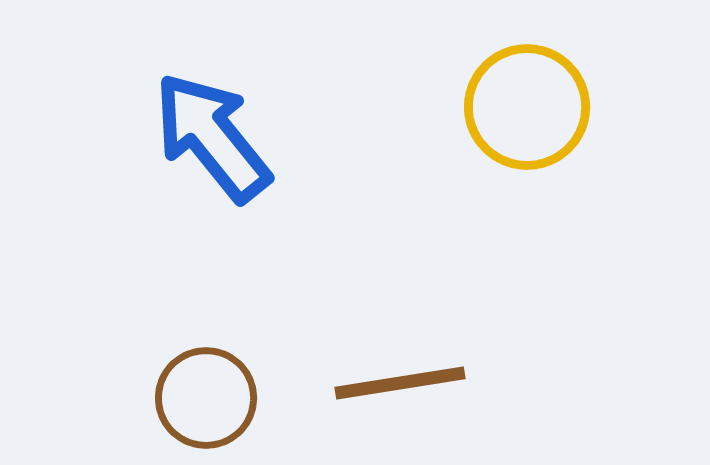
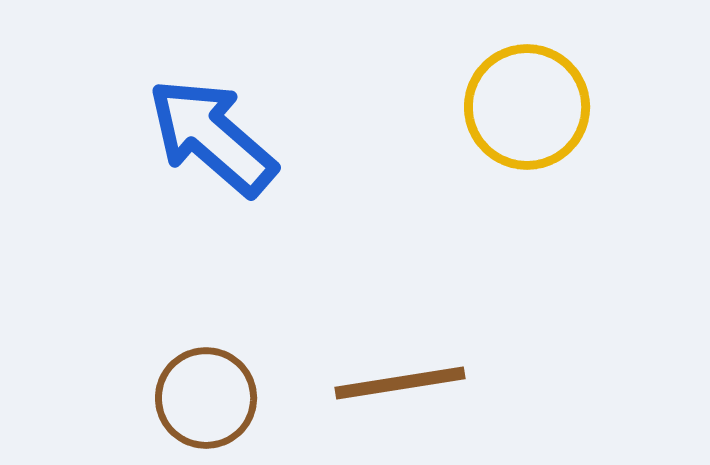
blue arrow: rotated 10 degrees counterclockwise
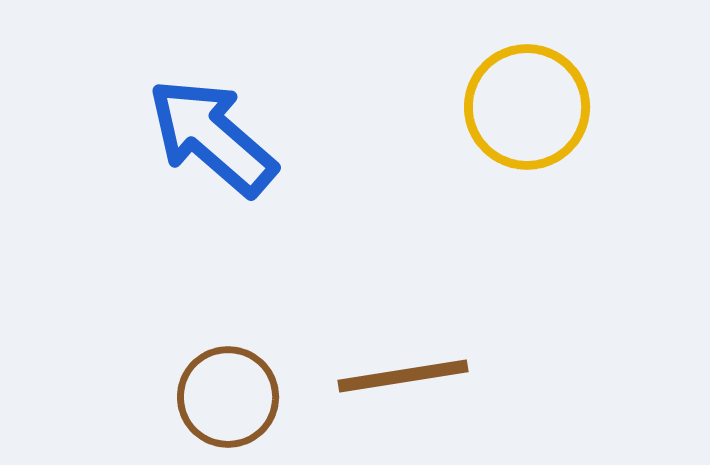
brown line: moved 3 px right, 7 px up
brown circle: moved 22 px right, 1 px up
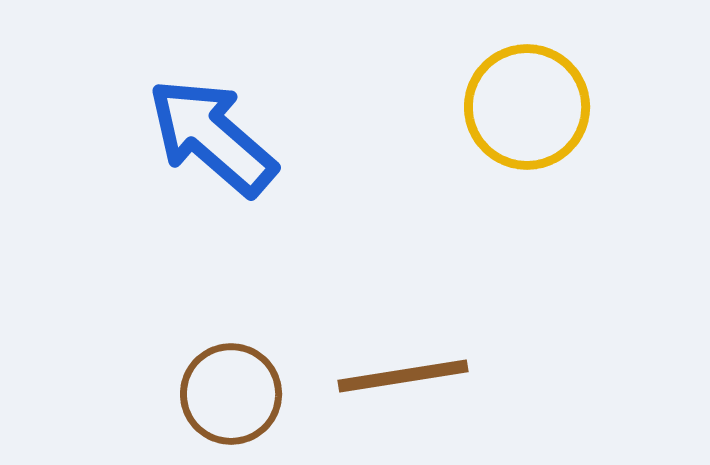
brown circle: moved 3 px right, 3 px up
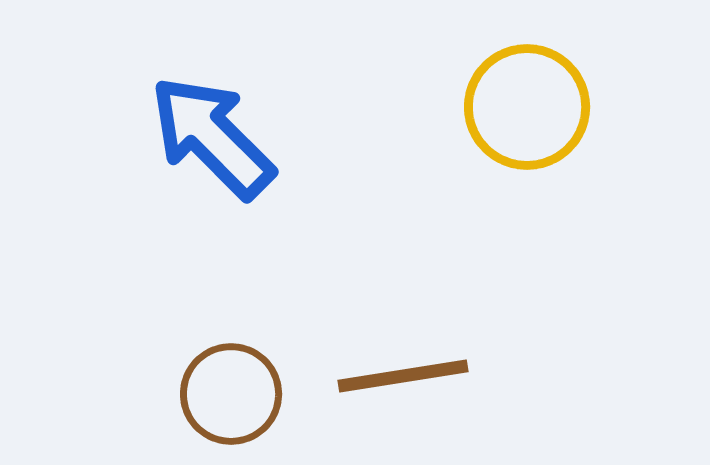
blue arrow: rotated 4 degrees clockwise
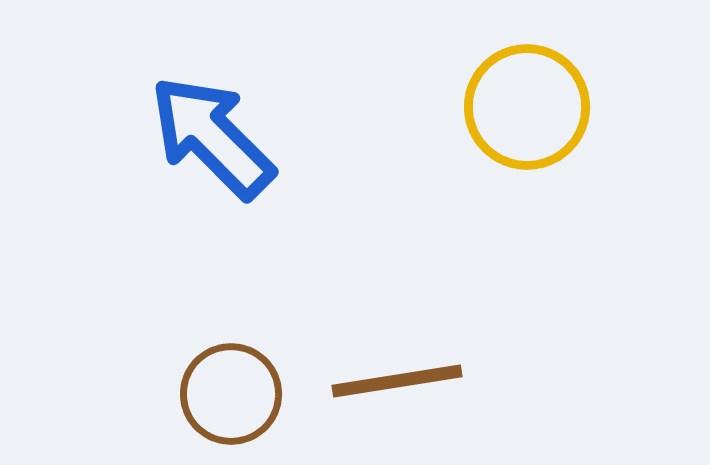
brown line: moved 6 px left, 5 px down
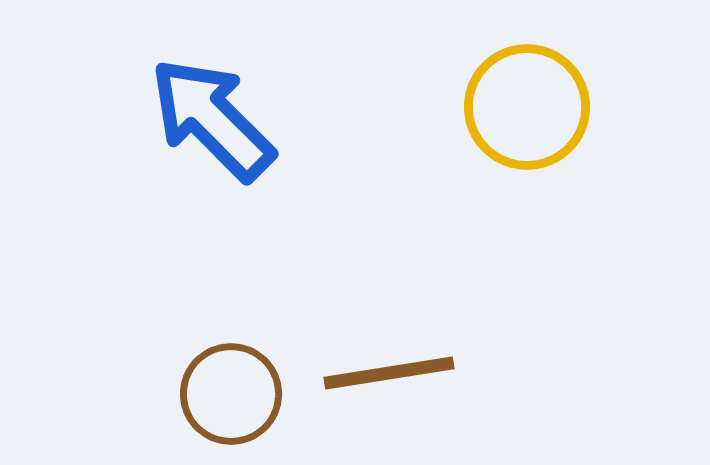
blue arrow: moved 18 px up
brown line: moved 8 px left, 8 px up
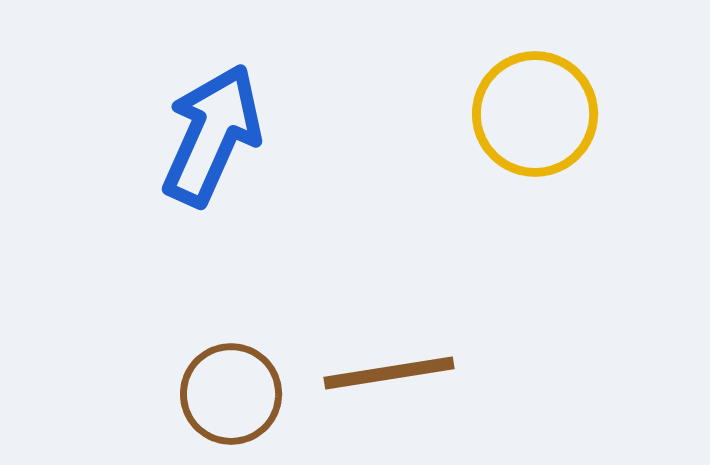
yellow circle: moved 8 px right, 7 px down
blue arrow: moved 16 px down; rotated 69 degrees clockwise
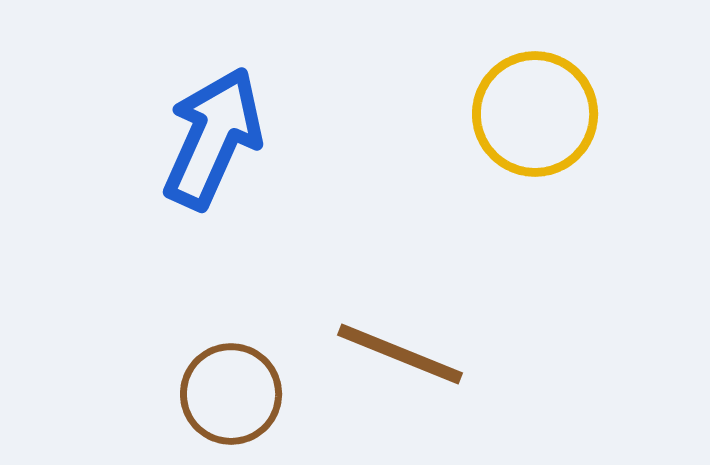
blue arrow: moved 1 px right, 3 px down
brown line: moved 11 px right, 19 px up; rotated 31 degrees clockwise
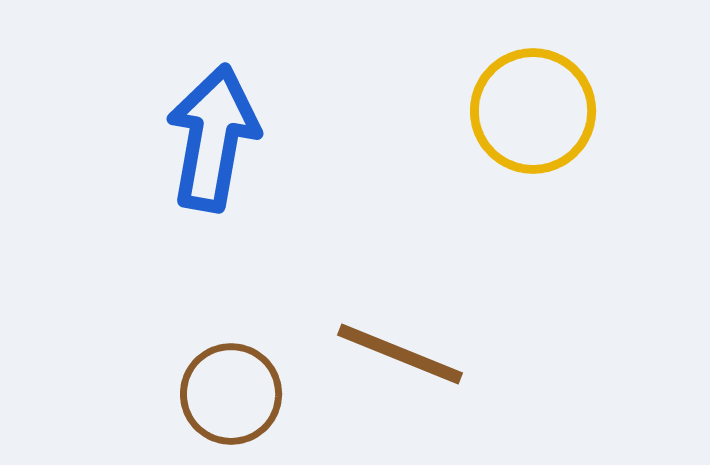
yellow circle: moved 2 px left, 3 px up
blue arrow: rotated 14 degrees counterclockwise
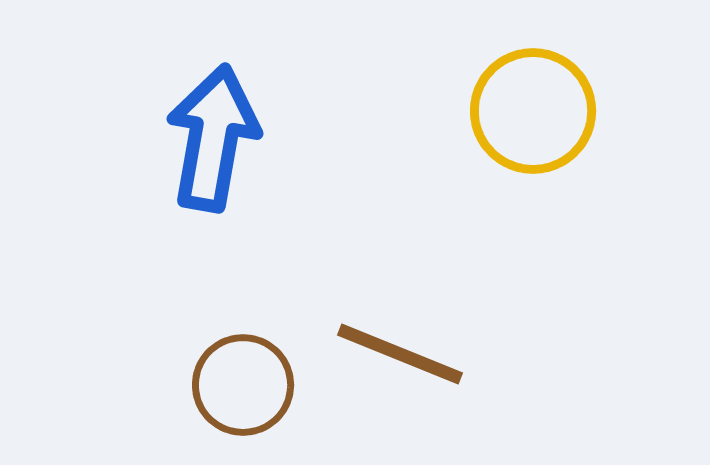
brown circle: moved 12 px right, 9 px up
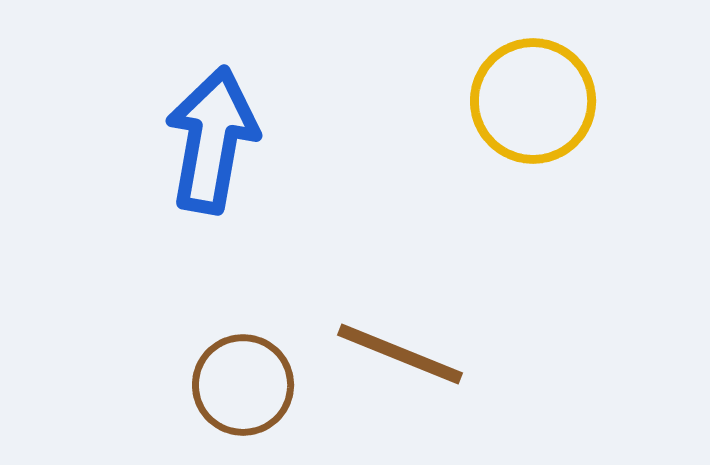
yellow circle: moved 10 px up
blue arrow: moved 1 px left, 2 px down
